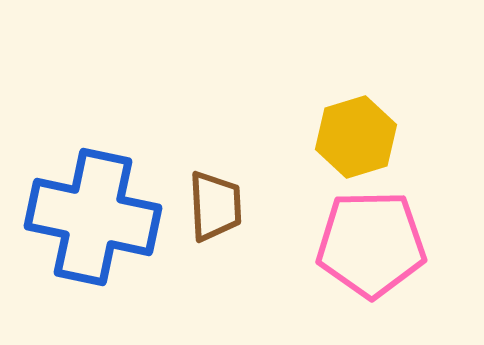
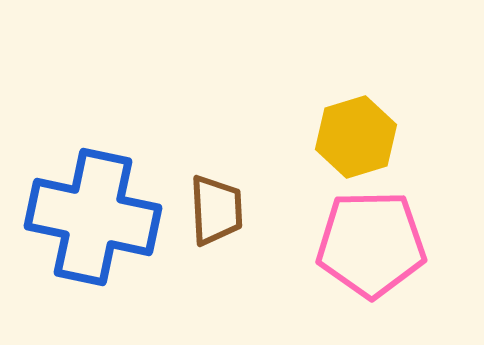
brown trapezoid: moved 1 px right, 4 px down
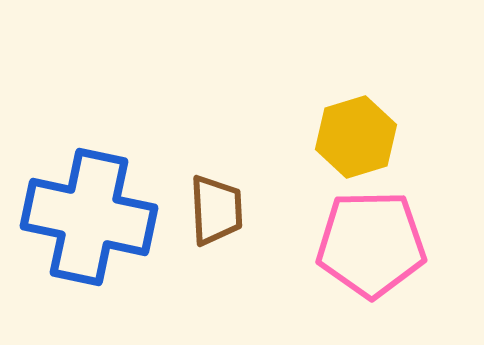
blue cross: moved 4 px left
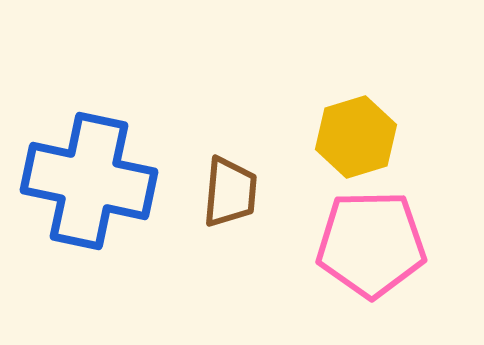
brown trapezoid: moved 14 px right, 18 px up; rotated 8 degrees clockwise
blue cross: moved 36 px up
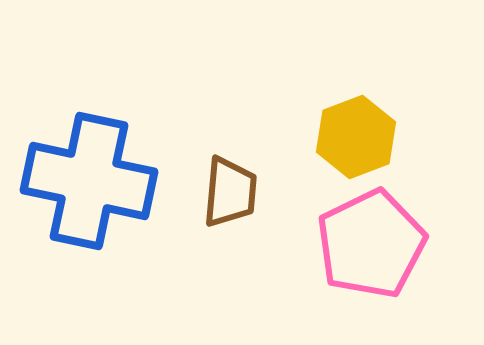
yellow hexagon: rotated 4 degrees counterclockwise
pink pentagon: rotated 25 degrees counterclockwise
